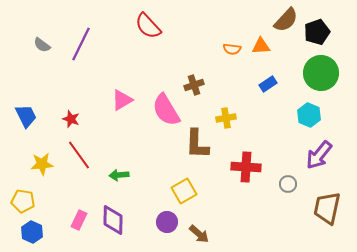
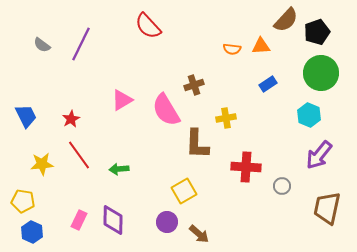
red star: rotated 24 degrees clockwise
green arrow: moved 6 px up
gray circle: moved 6 px left, 2 px down
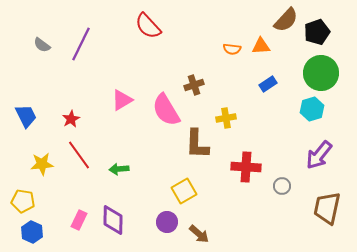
cyan hexagon: moved 3 px right, 6 px up; rotated 20 degrees clockwise
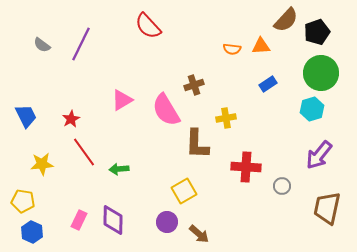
red line: moved 5 px right, 3 px up
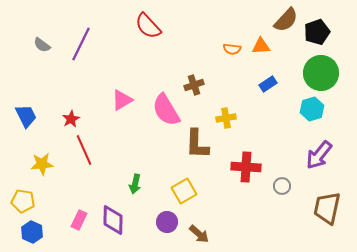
red line: moved 2 px up; rotated 12 degrees clockwise
green arrow: moved 16 px right, 15 px down; rotated 72 degrees counterclockwise
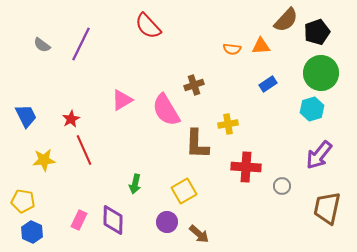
yellow cross: moved 2 px right, 6 px down
yellow star: moved 2 px right, 4 px up
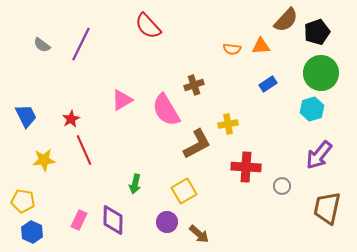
brown L-shape: rotated 120 degrees counterclockwise
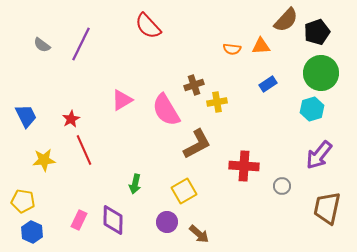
yellow cross: moved 11 px left, 22 px up
red cross: moved 2 px left, 1 px up
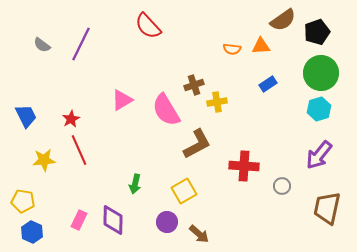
brown semicircle: moved 3 px left; rotated 12 degrees clockwise
cyan hexagon: moved 7 px right
red line: moved 5 px left
